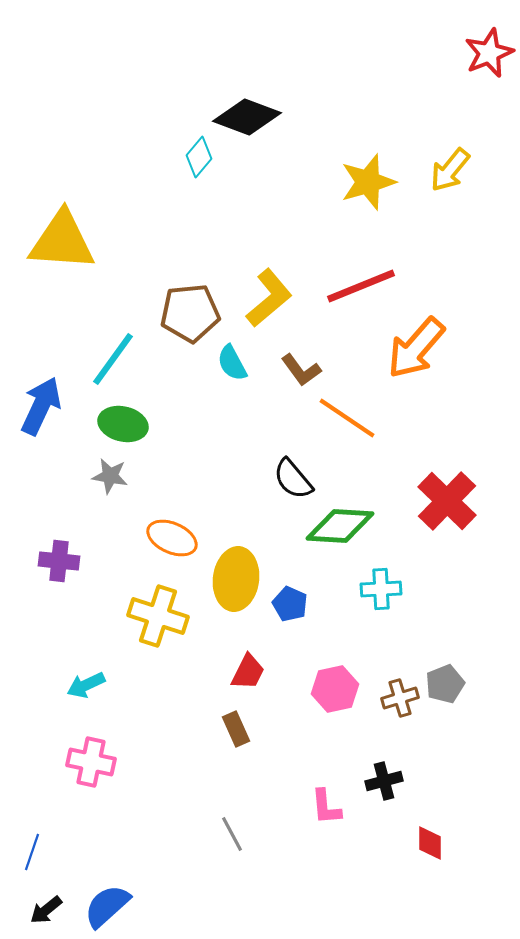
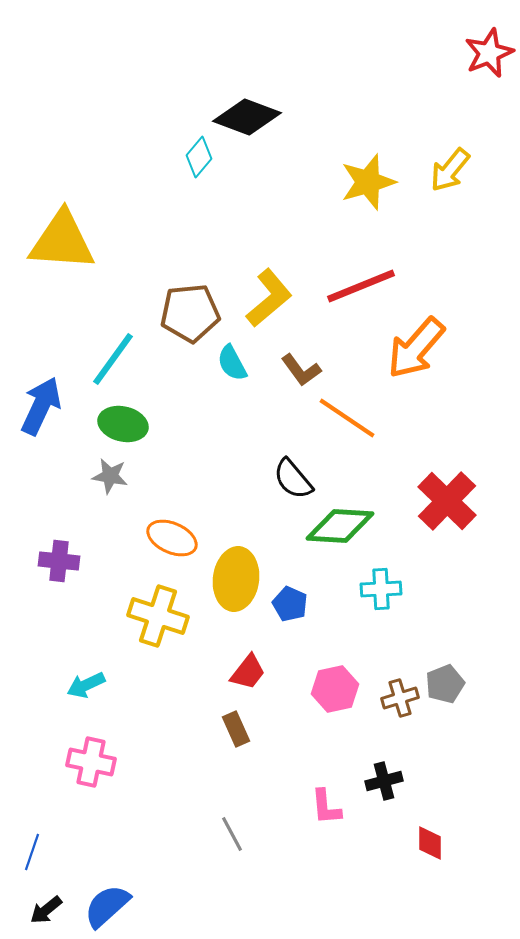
red trapezoid: rotated 12 degrees clockwise
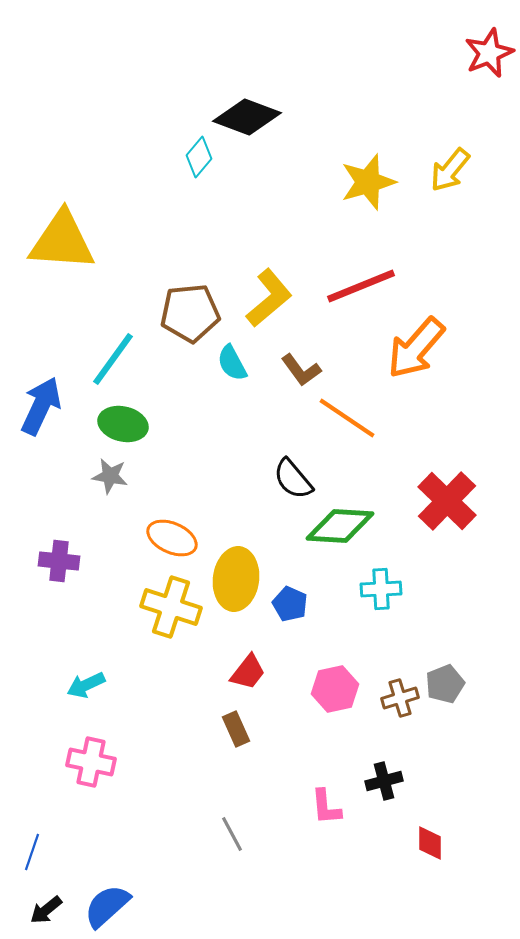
yellow cross: moved 13 px right, 9 px up
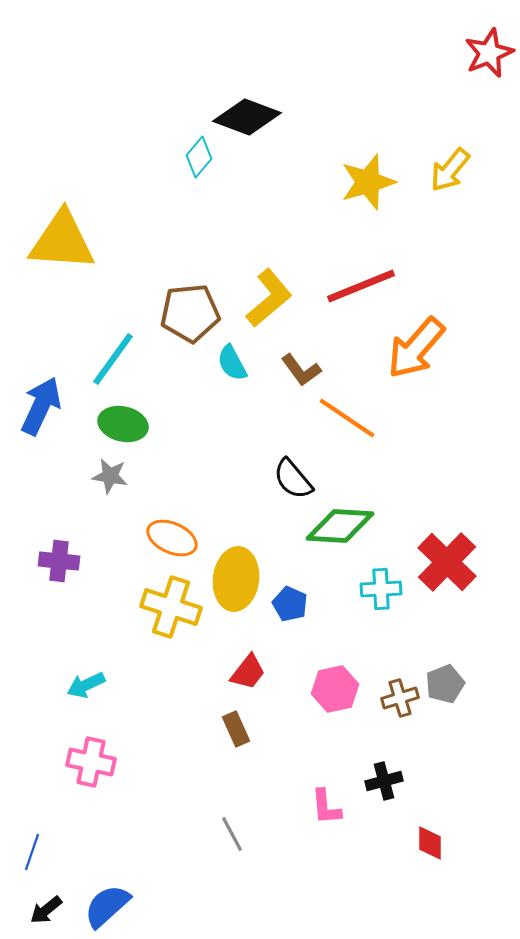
red cross: moved 61 px down
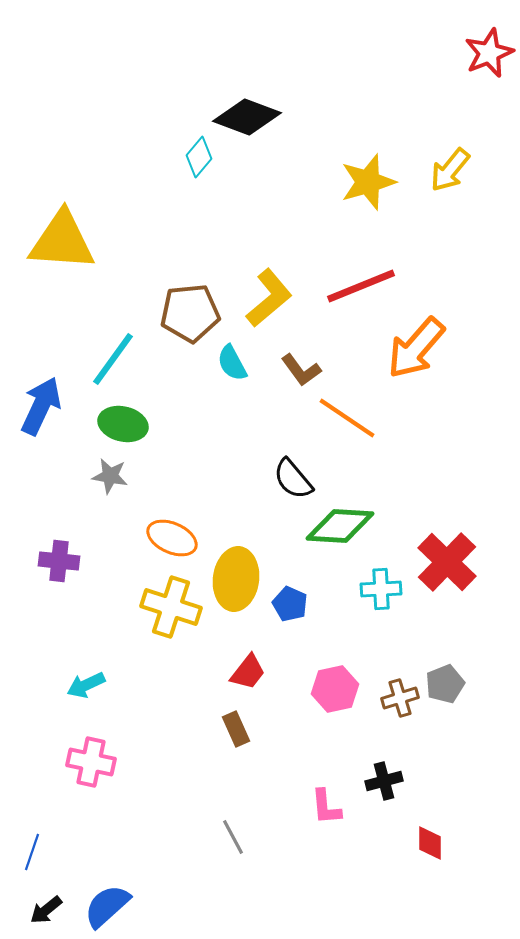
gray line: moved 1 px right, 3 px down
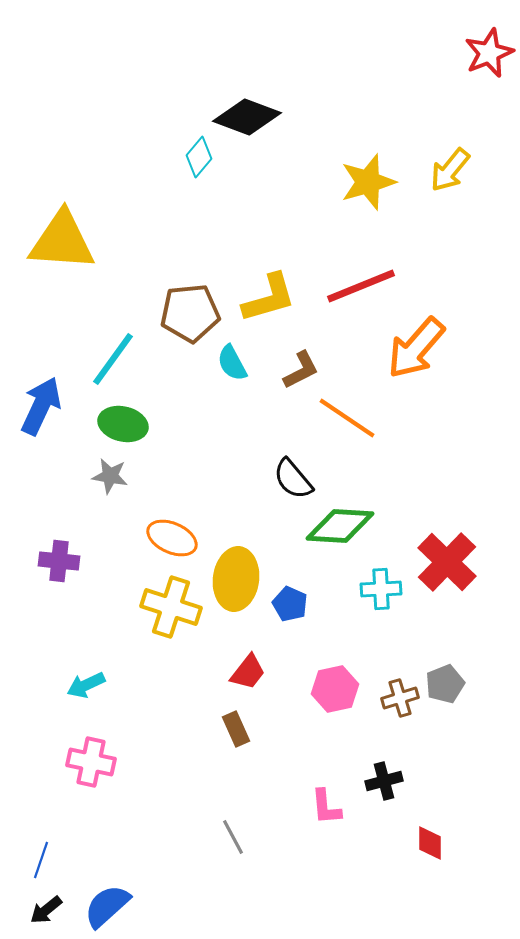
yellow L-shape: rotated 24 degrees clockwise
brown L-shape: rotated 81 degrees counterclockwise
blue line: moved 9 px right, 8 px down
